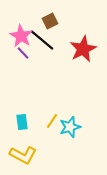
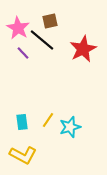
brown square: rotated 14 degrees clockwise
pink star: moved 3 px left, 8 px up
yellow line: moved 4 px left, 1 px up
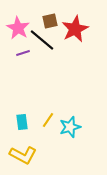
red star: moved 8 px left, 20 px up
purple line: rotated 64 degrees counterclockwise
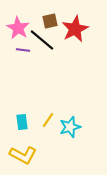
purple line: moved 3 px up; rotated 24 degrees clockwise
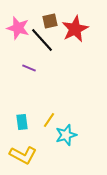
pink star: rotated 15 degrees counterclockwise
black line: rotated 8 degrees clockwise
purple line: moved 6 px right, 18 px down; rotated 16 degrees clockwise
yellow line: moved 1 px right
cyan star: moved 4 px left, 8 px down
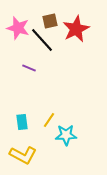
red star: moved 1 px right
cyan star: rotated 15 degrees clockwise
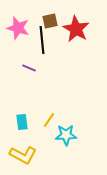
red star: rotated 16 degrees counterclockwise
black line: rotated 36 degrees clockwise
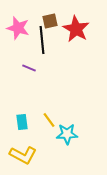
yellow line: rotated 70 degrees counterclockwise
cyan star: moved 1 px right, 1 px up
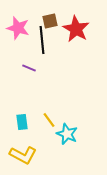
cyan star: rotated 25 degrees clockwise
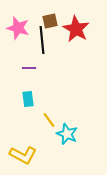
purple line: rotated 24 degrees counterclockwise
cyan rectangle: moved 6 px right, 23 px up
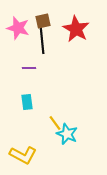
brown square: moved 7 px left
cyan rectangle: moved 1 px left, 3 px down
yellow line: moved 6 px right, 3 px down
